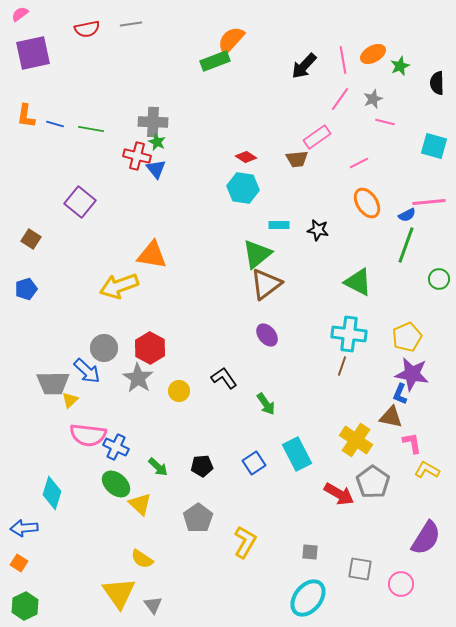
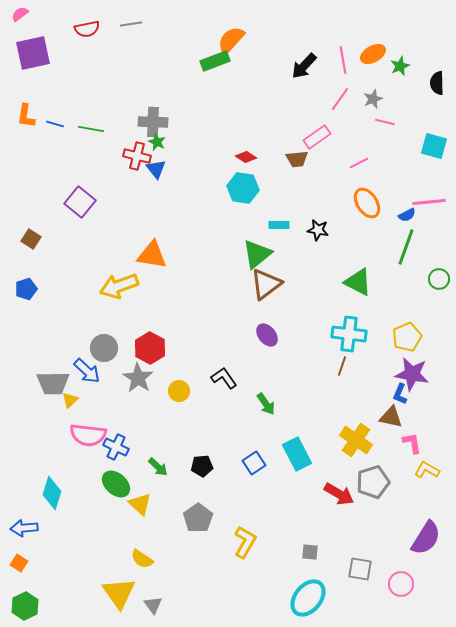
green line at (406, 245): moved 2 px down
gray pentagon at (373, 482): rotated 20 degrees clockwise
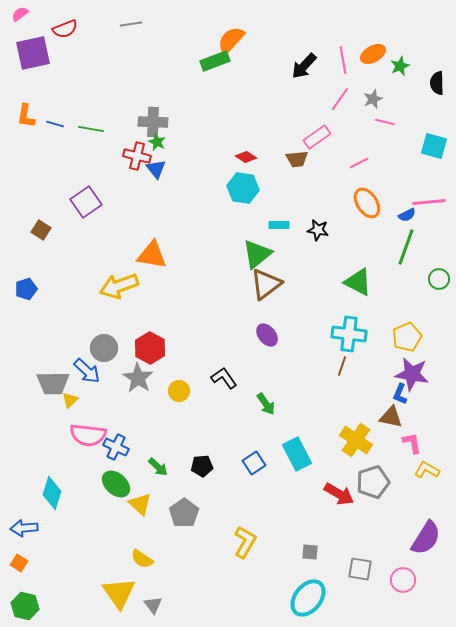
red semicircle at (87, 29): moved 22 px left; rotated 10 degrees counterclockwise
purple square at (80, 202): moved 6 px right; rotated 16 degrees clockwise
brown square at (31, 239): moved 10 px right, 9 px up
gray pentagon at (198, 518): moved 14 px left, 5 px up
pink circle at (401, 584): moved 2 px right, 4 px up
green hexagon at (25, 606): rotated 20 degrees counterclockwise
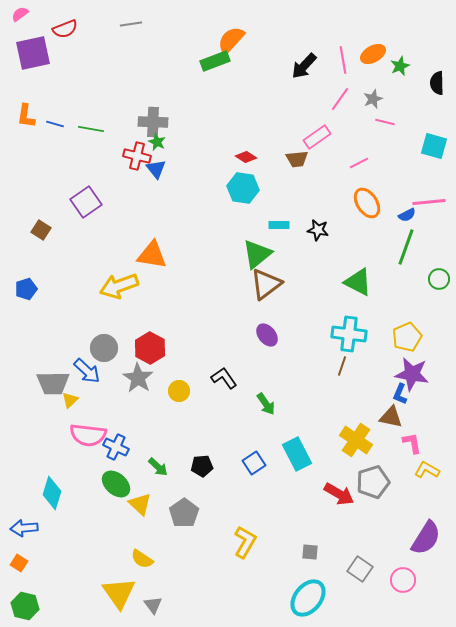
gray square at (360, 569): rotated 25 degrees clockwise
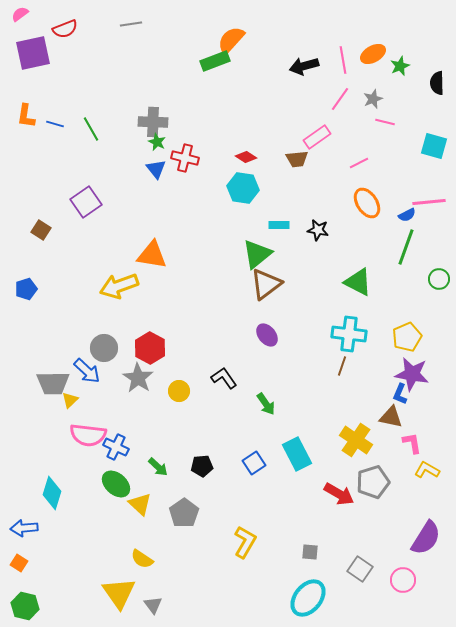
black arrow at (304, 66): rotated 32 degrees clockwise
green line at (91, 129): rotated 50 degrees clockwise
red cross at (137, 156): moved 48 px right, 2 px down
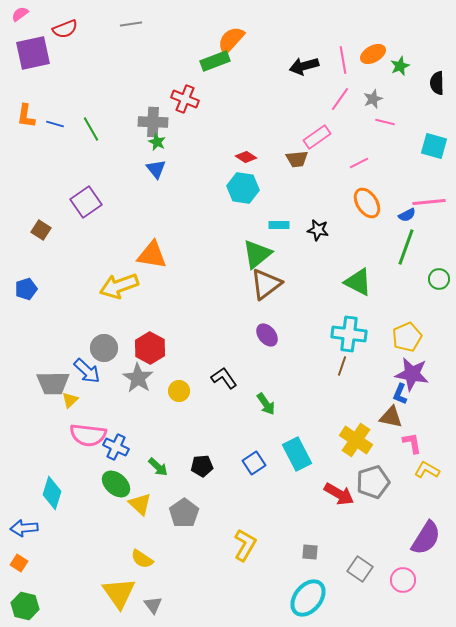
red cross at (185, 158): moved 59 px up; rotated 8 degrees clockwise
yellow L-shape at (245, 542): moved 3 px down
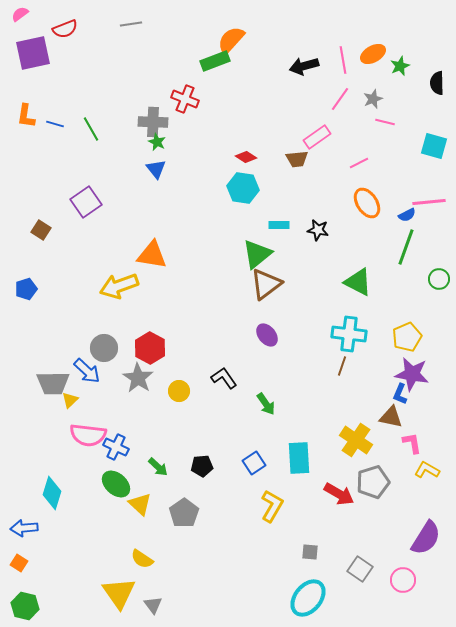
cyan rectangle at (297, 454): moved 2 px right, 4 px down; rotated 24 degrees clockwise
yellow L-shape at (245, 545): moved 27 px right, 39 px up
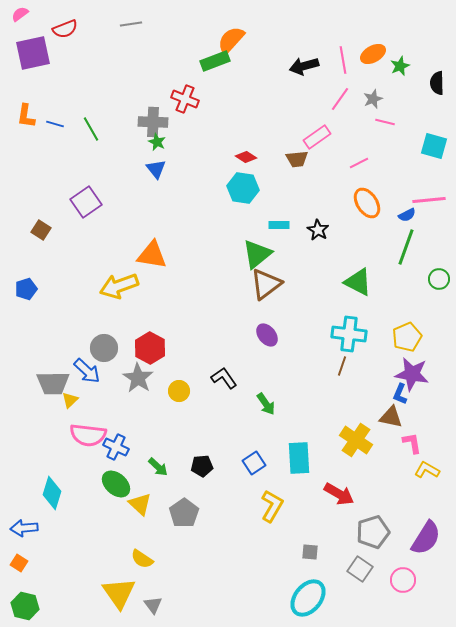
pink line at (429, 202): moved 2 px up
black star at (318, 230): rotated 20 degrees clockwise
gray pentagon at (373, 482): moved 50 px down
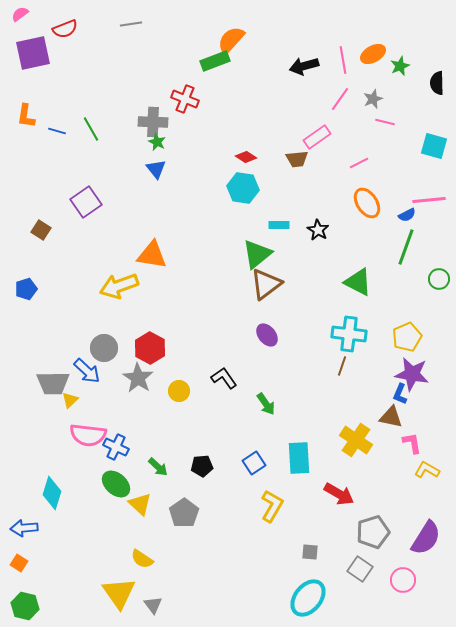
blue line at (55, 124): moved 2 px right, 7 px down
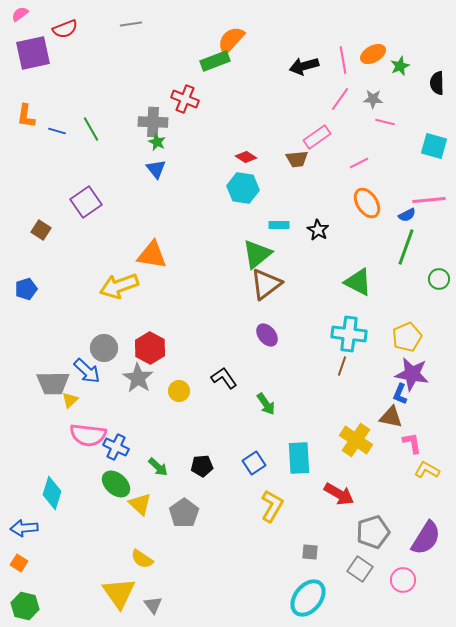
gray star at (373, 99): rotated 24 degrees clockwise
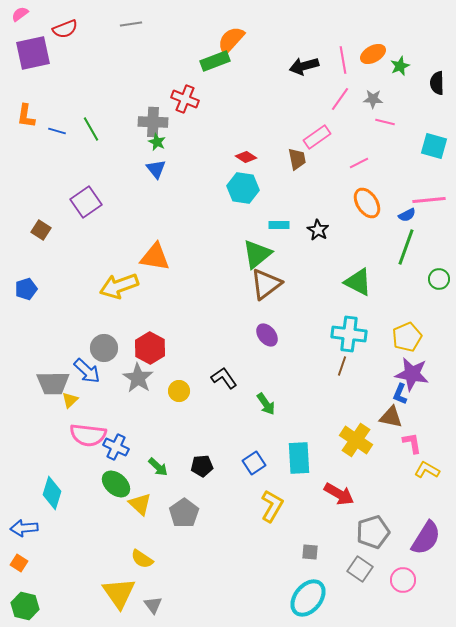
brown trapezoid at (297, 159): rotated 95 degrees counterclockwise
orange triangle at (152, 255): moved 3 px right, 2 px down
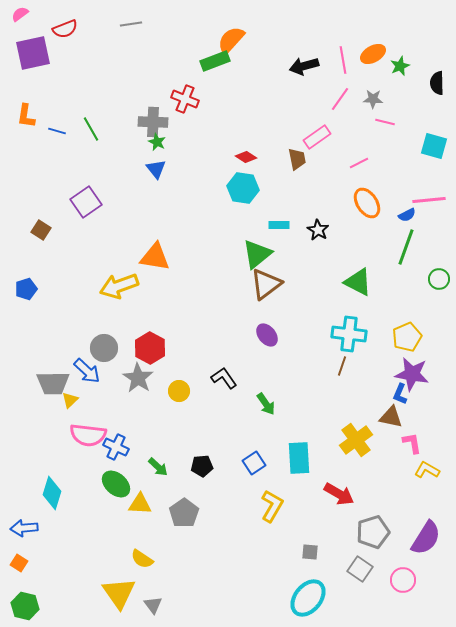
yellow cross at (356, 440): rotated 20 degrees clockwise
yellow triangle at (140, 504): rotated 40 degrees counterclockwise
